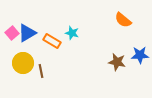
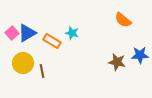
brown line: moved 1 px right
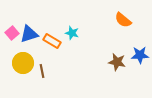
blue triangle: moved 2 px right, 1 px down; rotated 12 degrees clockwise
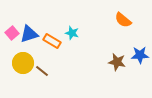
brown line: rotated 40 degrees counterclockwise
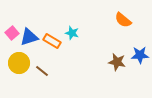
blue triangle: moved 3 px down
yellow circle: moved 4 px left
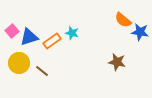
pink square: moved 2 px up
orange rectangle: rotated 66 degrees counterclockwise
blue star: moved 23 px up; rotated 12 degrees clockwise
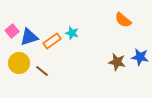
blue star: moved 25 px down
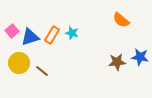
orange semicircle: moved 2 px left
blue triangle: moved 1 px right
orange rectangle: moved 6 px up; rotated 24 degrees counterclockwise
brown star: rotated 18 degrees counterclockwise
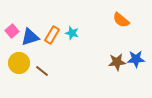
blue star: moved 4 px left, 2 px down; rotated 12 degrees counterclockwise
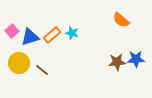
orange rectangle: rotated 18 degrees clockwise
brown line: moved 1 px up
